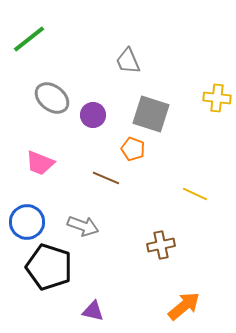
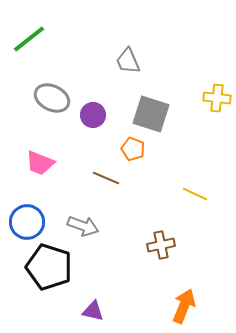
gray ellipse: rotated 12 degrees counterclockwise
orange arrow: rotated 28 degrees counterclockwise
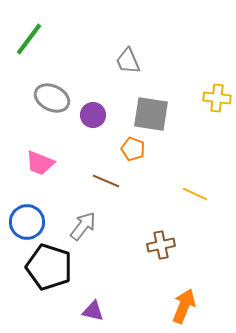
green line: rotated 15 degrees counterclockwise
gray square: rotated 9 degrees counterclockwise
brown line: moved 3 px down
gray arrow: rotated 72 degrees counterclockwise
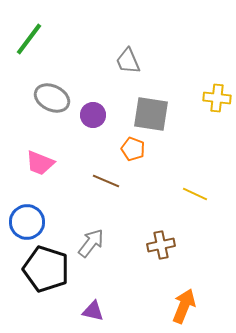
gray arrow: moved 8 px right, 17 px down
black pentagon: moved 3 px left, 2 px down
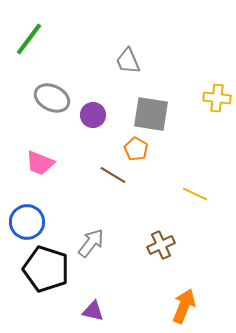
orange pentagon: moved 3 px right; rotated 10 degrees clockwise
brown line: moved 7 px right, 6 px up; rotated 8 degrees clockwise
brown cross: rotated 12 degrees counterclockwise
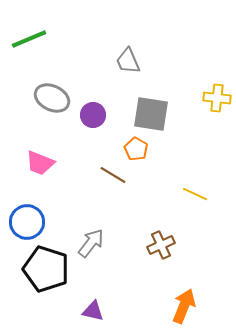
green line: rotated 30 degrees clockwise
